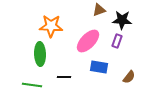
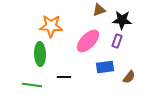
blue rectangle: moved 6 px right; rotated 18 degrees counterclockwise
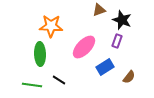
black star: rotated 18 degrees clockwise
pink ellipse: moved 4 px left, 6 px down
blue rectangle: rotated 24 degrees counterclockwise
black line: moved 5 px left, 3 px down; rotated 32 degrees clockwise
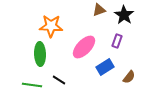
black star: moved 2 px right, 5 px up; rotated 12 degrees clockwise
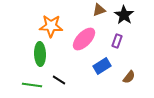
pink ellipse: moved 8 px up
blue rectangle: moved 3 px left, 1 px up
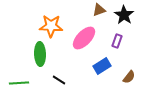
pink ellipse: moved 1 px up
green line: moved 13 px left, 2 px up; rotated 12 degrees counterclockwise
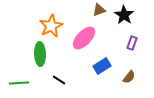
orange star: rotated 30 degrees counterclockwise
purple rectangle: moved 15 px right, 2 px down
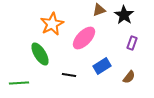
orange star: moved 1 px right, 2 px up
green ellipse: rotated 30 degrees counterclockwise
black line: moved 10 px right, 5 px up; rotated 24 degrees counterclockwise
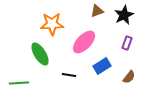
brown triangle: moved 2 px left, 1 px down
black star: rotated 12 degrees clockwise
orange star: rotated 25 degrees clockwise
pink ellipse: moved 4 px down
purple rectangle: moved 5 px left
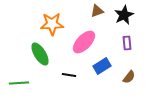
purple rectangle: rotated 24 degrees counterclockwise
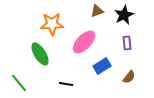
black line: moved 3 px left, 9 px down
green line: rotated 54 degrees clockwise
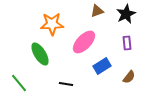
black star: moved 2 px right, 1 px up
